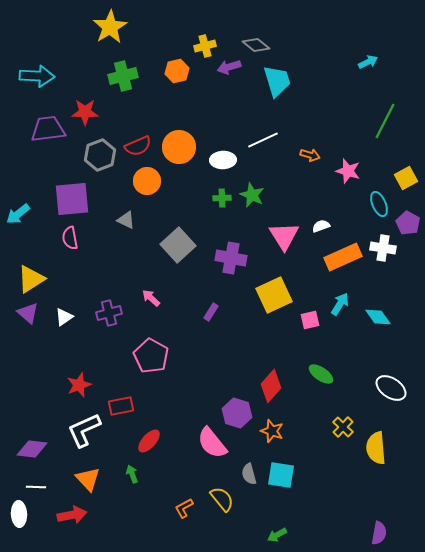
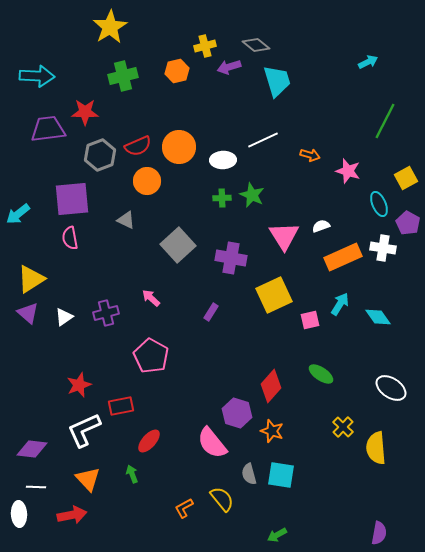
purple cross at (109, 313): moved 3 px left
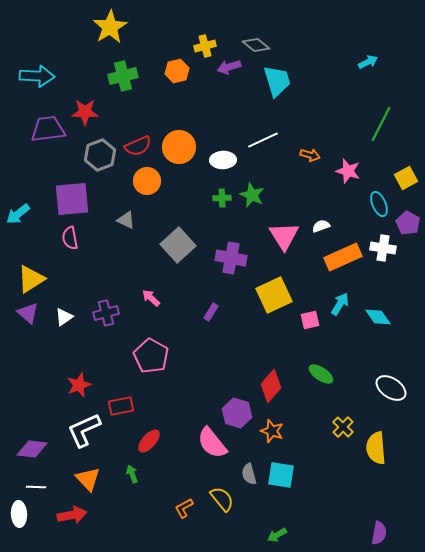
green line at (385, 121): moved 4 px left, 3 px down
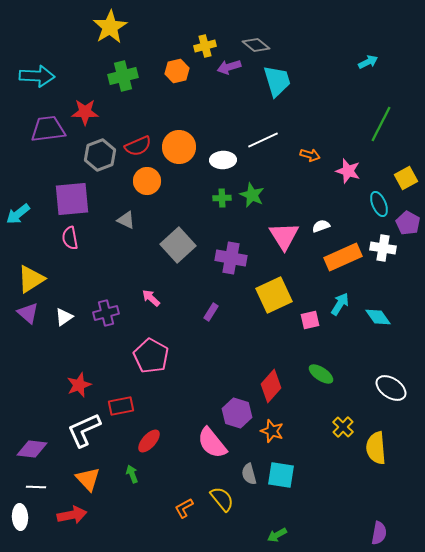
white ellipse at (19, 514): moved 1 px right, 3 px down
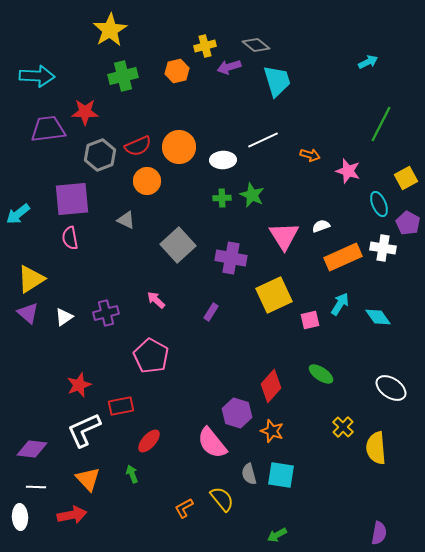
yellow star at (110, 27): moved 3 px down
pink arrow at (151, 298): moved 5 px right, 2 px down
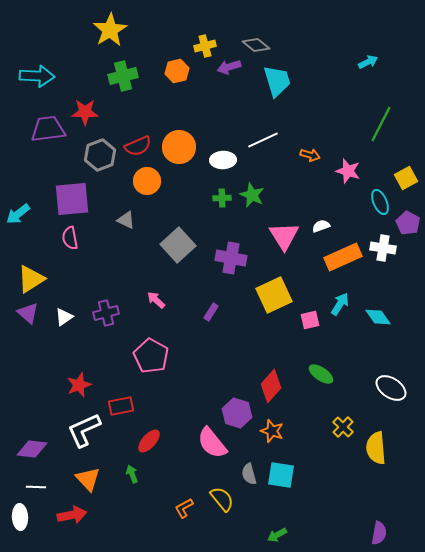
cyan ellipse at (379, 204): moved 1 px right, 2 px up
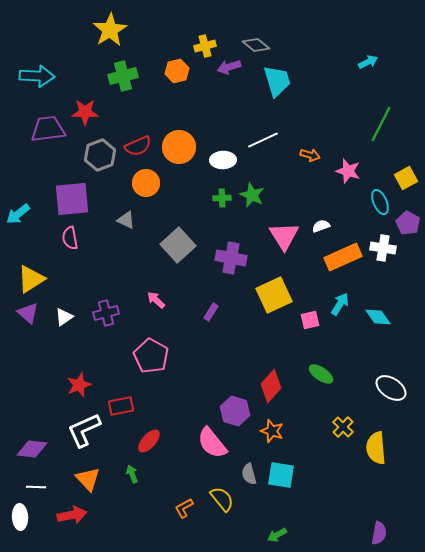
orange circle at (147, 181): moved 1 px left, 2 px down
purple hexagon at (237, 413): moved 2 px left, 2 px up
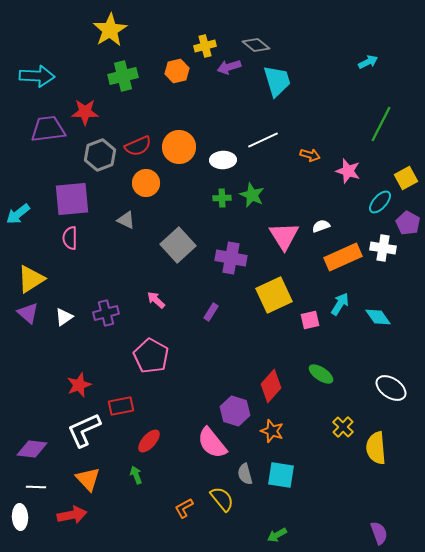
cyan ellipse at (380, 202): rotated 65 degrees clockwise
pink semicircle at (70, 238): rotated 10 degrees clockwise
green arrow at (132, 474): moved 4 px right, 1 px down
gray semicircle at (249, 474): moved 4 px left
purple semicircle at (379, 533): rotated 30 degrees counterclockwise
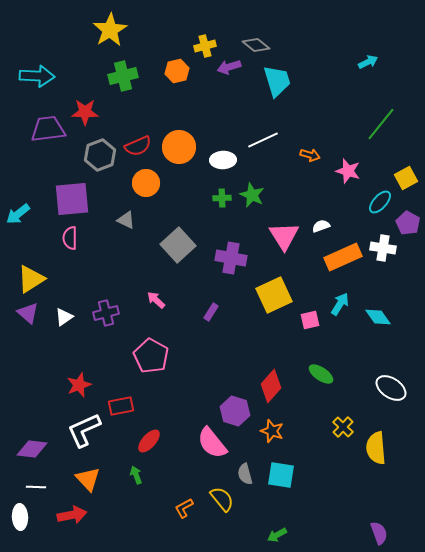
green line at (381, 124): rotated 12 degrees clockwise
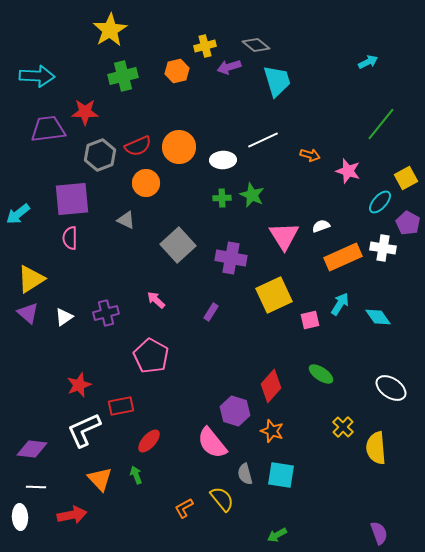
orange triangle at (88, 479): moved 12 px right
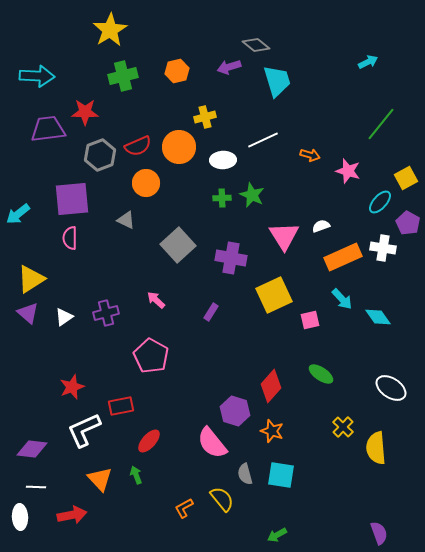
yellow cross at (205, 46): moved 71 px down
cyan arrow at (340, 304): moved 2 px right, 5 px up; rotated 105 degrees clockwise
red star at (79, 385): moved 7 px left, 2 px down
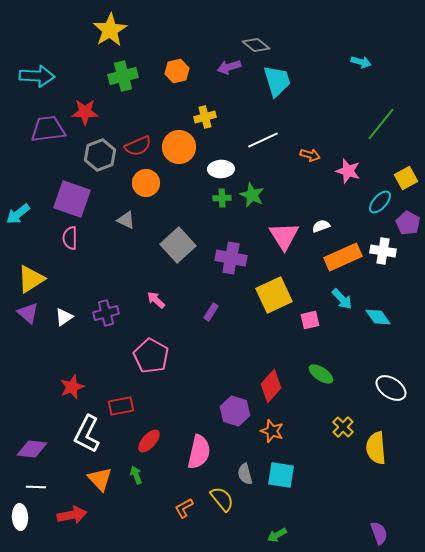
cyan arrow at (368, 62): moved 7 px left; rotated 42 degrees clockwise
white ellipse at (223, 160): moved 2 px left, 9 px down
purple square at (72, 199): rotated 24 degrees clockwise
white cross at (383, 248): moved 3 px down
white L-shape at (84, 430): moved 3 px right, 4 px down; rotated 39 degrees counterclockwise
pink semicircle at (212, 443): moved 13 px left, 9 px down; rotated 128 degrees counterclockwise
